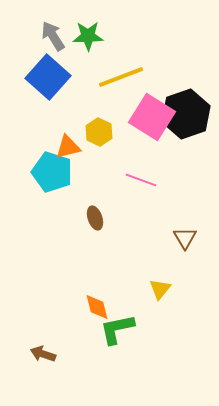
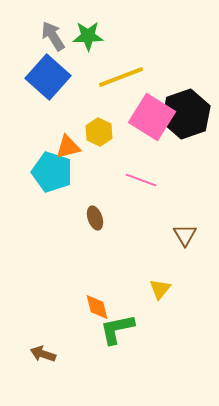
brown triangle: moved 3 px up
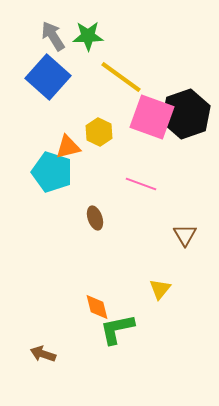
yellow line: rotated 57 degrees clockwise
pink square: rotated 12 degrees counterclockwise
pink line: moved 4 px down
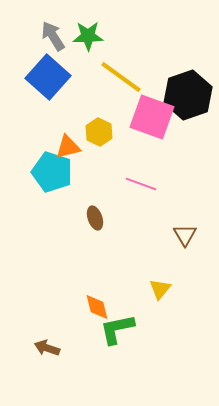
black hexagon: moved 2 px right, 19 px up
brown arrow: moved 4 px right, 6 px up
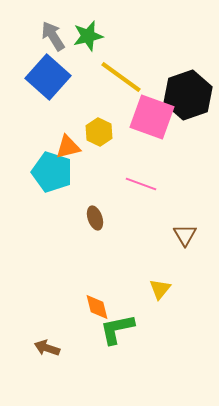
green star: rotated 12 degrees counterclockwise
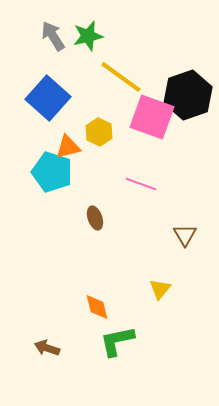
blue square: moved 21 px down
green L-shape: moved 12 px down
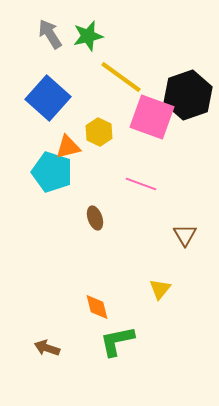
gray arrow: moved 3 px left, 2 px up
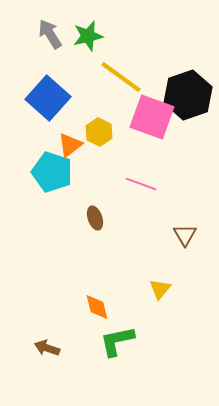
orange triangle: moved 2 px right, 2 px up; rotated 24 degrees counterclockwise
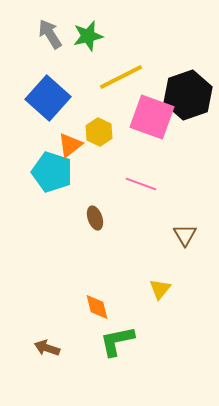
yellow line: rotated 63 degrees counterclockwise
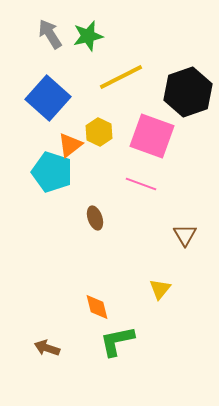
black hexagon: moved 3 px up
pink square: moved 19 px down
